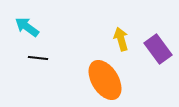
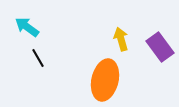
purple rectangle: moved 2 px right, 2 px up
black line: rotated 54 degrees clockwise
orange ellipse: rotated 45 degrees clockwise
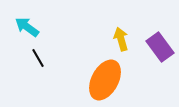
orange ellipse: rotated 15 degrees clockwise
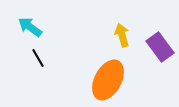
cyan arrow: moved 3 px right
yellow arrow: moved 1 px right, 4 px up
orange ellipse: moved 3 px right
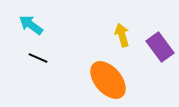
cyan arrow: moved 1 px right, 2 px up
black line: rotated 36 degrees counterclockwise
orange ellipse: rotated 69 degrees counterclockwise
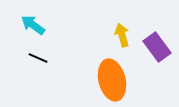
cyan arrow: moved 2 px right
purple rectangle: moved 3 px left
orange ellipse: moved 4 px right; rotated 27 degrees clockwise
